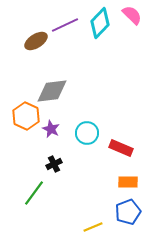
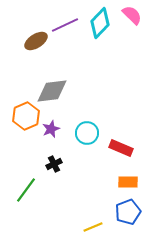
orange hexagon: rotated 12 degrees clockwise
purple star: rotated 24 degrees clockwise
green line: moved 8 px left, 3 px up
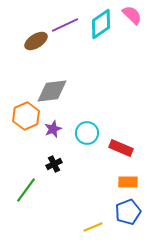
cyan diamond: moved 1 px right, 1 px down; rotated 12 degrees clockwise
purple star: moved 2 px right
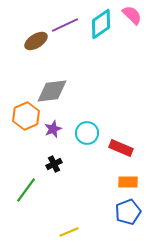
yellow line: moved 24 px left, 5 px down
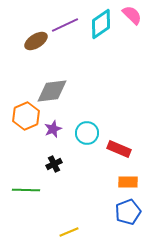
red rectangle: moved 2 px left, 1 px down
green line: rotated 56 degrees clockwise
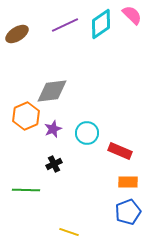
brown ellipse: moved 19 px left, 7 px up
red rectangle: moved 1 px right, 2 px down
yellow line: rotated 42 degrees clockwise
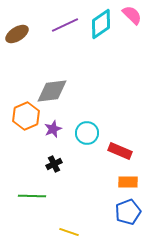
green line: moved 6 px right, 6 px down
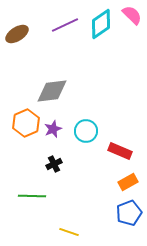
orange hexagon: moved 7 px down
cyan circle: moved 1 px left, 2 px up
orange rectangle: rotated 30 degrees counterclockwise
blue pentagon: moved 1 px right, 1 px down
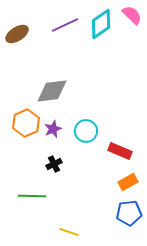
blue pentagon: rotated 15 degrees clockwise
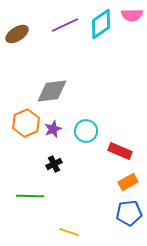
pink semicircle: rotated 135 degrees clockwise
green line: moved 2 px left
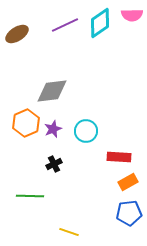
cyan diamond: moved 1 px left, 1 px up
red rectangle: moved 1 px left, 6 px down; rotated 20 degrees counterclockwise
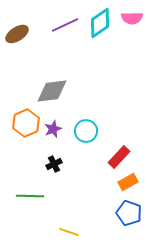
pink semicircle: moved 3 px down
red rectangle: rotated 50 degrees counterclockwise
blue pentagon: rotated 25 degrees clockwise
